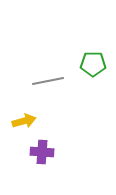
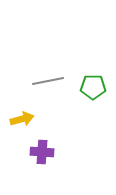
green pentagon: moved 23 px down
yellow arrow: moved 2 px left, 2 px up
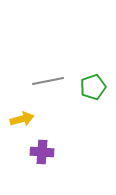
green pentagon: rotated 20 degrees counterclockwise
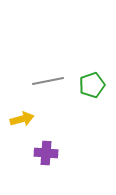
green pentagon: moved 1 px left, 2 px up
purple cross: moved 4 px right, 1 px down
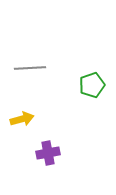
gray line: moved 18 px left, 13 px up; rotated 8 degrees clockwise
purple cross: moved 2 px right; rotated 15 degrees counterclockwise
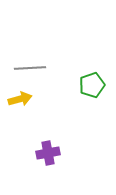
yellow arrow: moved 2 px left, 20 px up
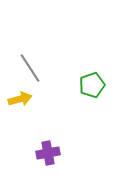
gray line: rotated 60 degrees clockwise
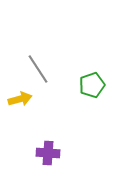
gray line: moved 8 px right, 1 px down
purple cross: rotated 15 degrees clockwise
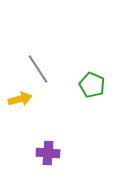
green pentagon: rotated 30 degrees counterclockwise
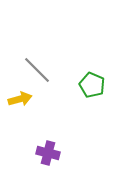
gray line: moved 1 px left, 1 px down; rotated 12 degrees counterclockwise
purple cross: rotated 10 degrees clockwise
